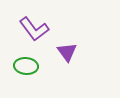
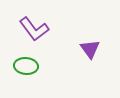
purple triangle: moved 23 px right, 3 px up
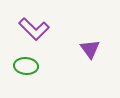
purple L-shape: rotated 8 degrees counterclockwise
